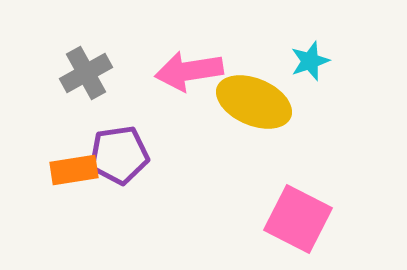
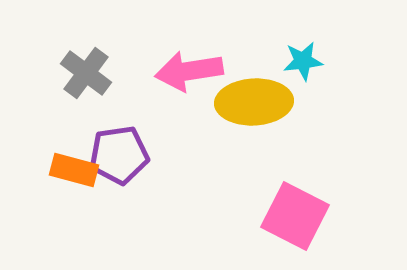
cyan star: moved 7 px left; rotated 12 degrees clockwise
gray cross: rotated 24 degrees counterclockwise
yellow ellipse: rotated 26 degrees counterclockwise
orange rectangle: rotated 24 degrees clockwise
pink square: moved 3 px left, 3 px up
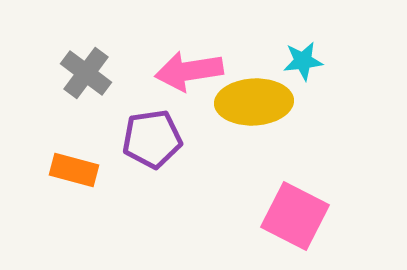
purple pentagon: moved 33 px right, 16 px up
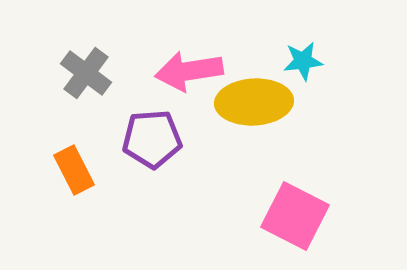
purple pentagon: rotated 4 degrees clockwise
orange rectangle: rotated 48 degrees clockwise
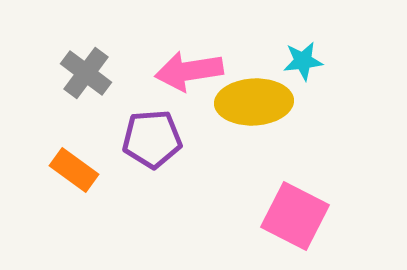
orange rectangle: rotated 27 degrees counterclockwise
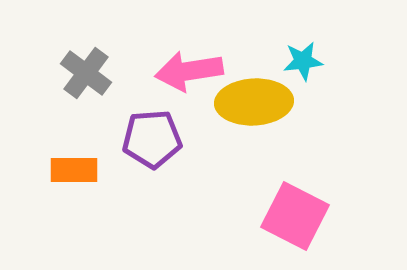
orange rectangle: rotated 36 degrees counterclockwise
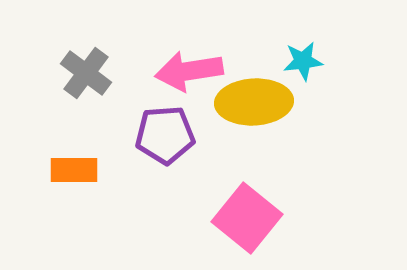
purple pentagon: moved 13 px right, 4 px up
pink square: moved 48 px left, 2 px down; rotated 12 degrees clockwise
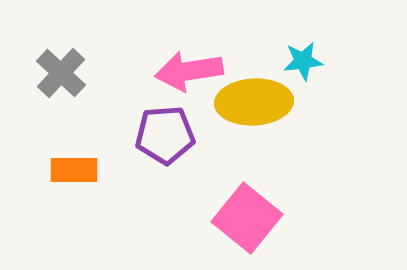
gray cross: moved 25 px left; rotated 6 degrees clockwise
